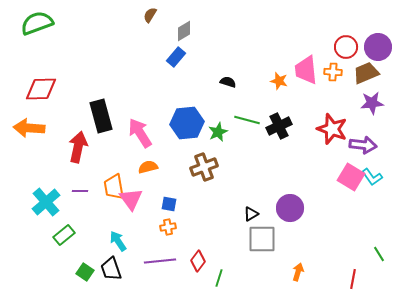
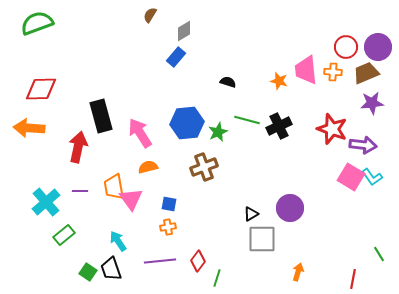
green square at (85, 272): moved 3 px right
green line at (219, 278): moved 2 px left
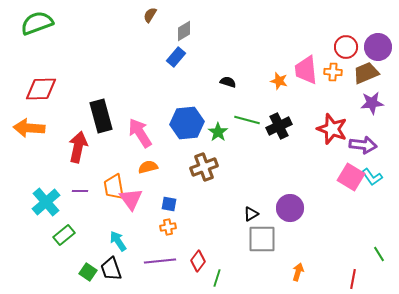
green star at (218, 132): rotated 12 degrees counterclockwise
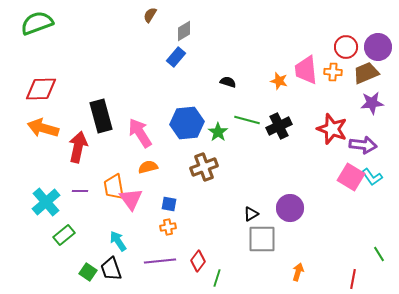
orange arrow at (29, 128): moved 14 px right; rotated 12 degrees clockwise
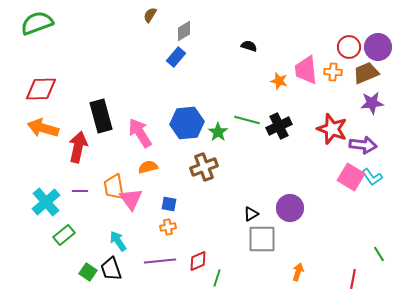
red circle at (346, 47): moved 3 px right
black semicircle at (228, 82): moved 21 px right, 36 px up
red diamond at (198, 261): rotated 30 degrees clockwise
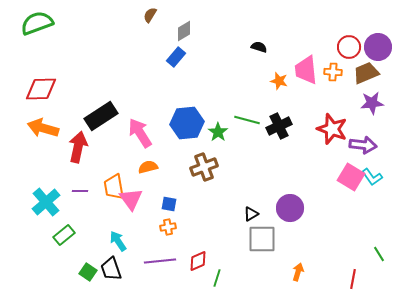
black semicircle at (249, 46): moved 10 px right, 1 px down
black rectangle at (101, 116): rotated 72 degrees clockwise
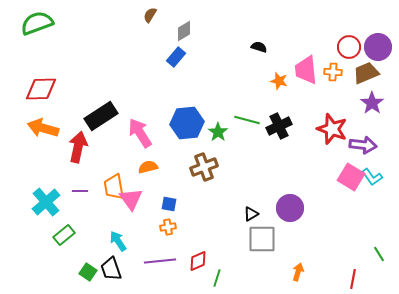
purple star at (372, 103): rotated 30 degrees counterclockwise
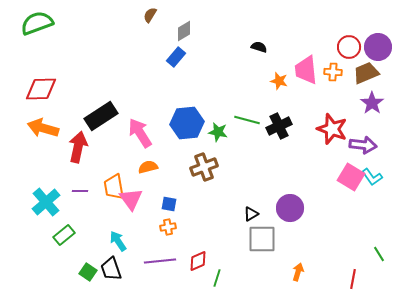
green star at (218, 132): rotated 24 degrees counterclockwise
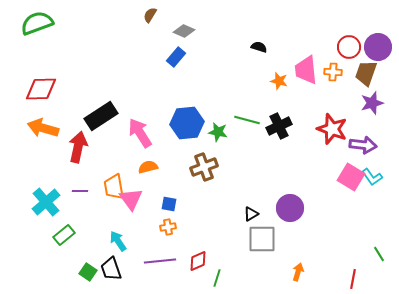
gray diamond at (184, 31): rotated 55 degrees clockwise
brown trapezoid at (366, 73): rotated 48 degrees counterclockwise
purple star at (372, 103): rotated 20 degrees clockwise
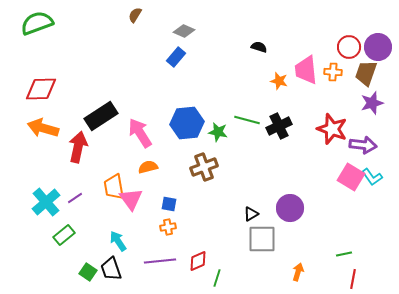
brown semicircle at (150, 15): moved 15 px left
purple line at (80, 191): moved 5 px left, 7 px down; rotated 35 degrees counterclockwise
green line at (379, 254): moved 35 px left; rotated 70 degrees counterclockwise
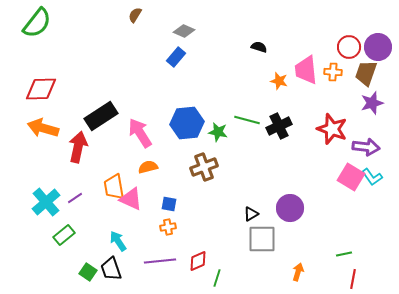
green semicircle at (37, 23): rotated 148 degrees clockwise
purple arrow at (363, 145): moved 3 px right, 2 px down
pink triangle at (131, 199): rotated 30 degrees counterclockwise
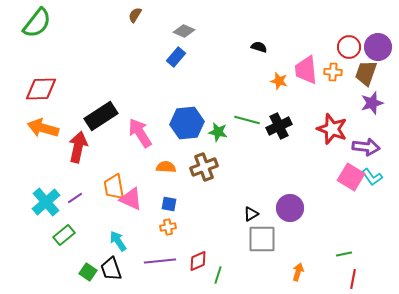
orange semicircle at (148, 167): moved 18 px right; rotated 18 degrees clockwise
green line at (217, 278): moved 1 px right, 3 px up
